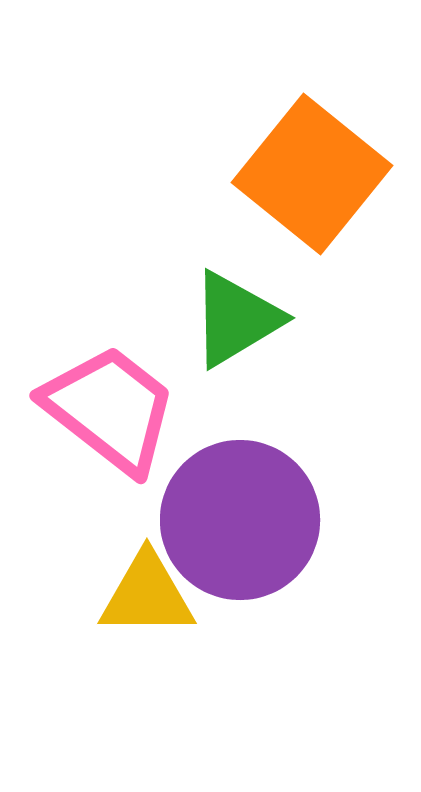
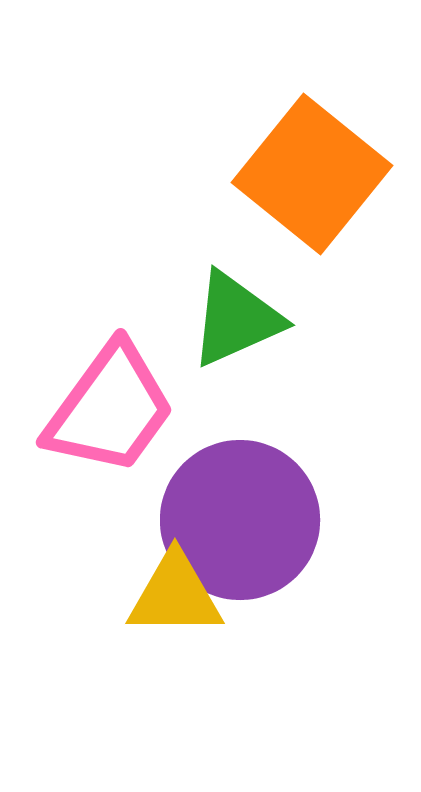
green triangle: rotated 7 degrees clockwise
pink trapezoid: rotated 88 degrees clockwise
yellow triangle: moved 28 px right
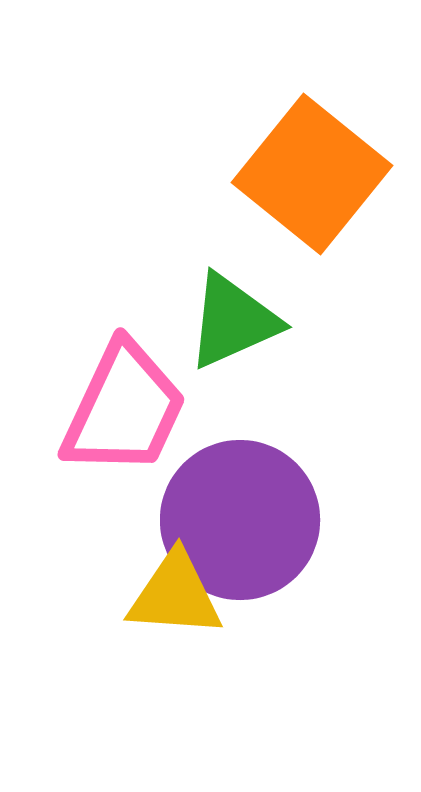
green triangle: moved 3 px left, 2 px down
pink trapezoid: moved 14 px right; rotated 11 degrees counterclockwise
yellow triangle: rotated 4 degrees clockwise
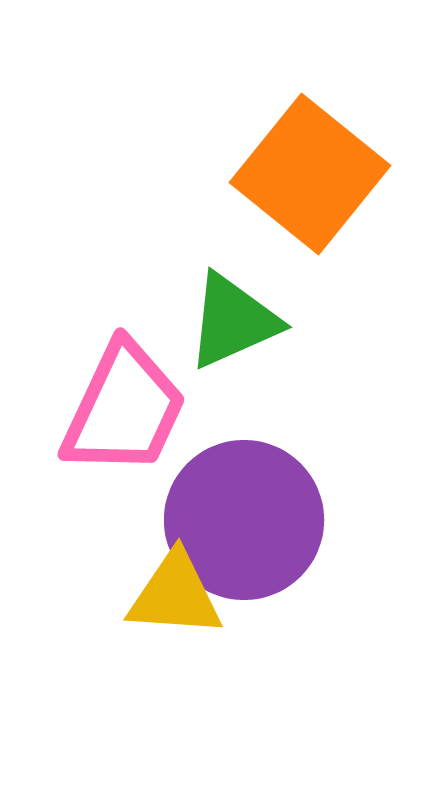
orange square: moved 2 px left
purple circle: moved 4 px right
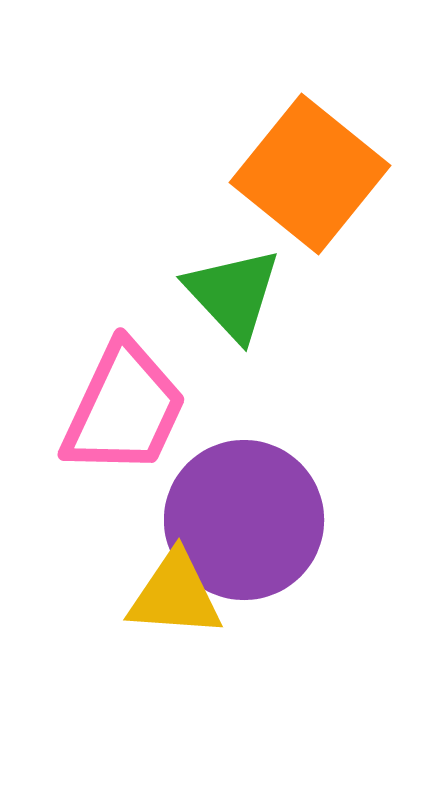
green triangle: moved 27 px up; rotated 49 degrees counterclockwise
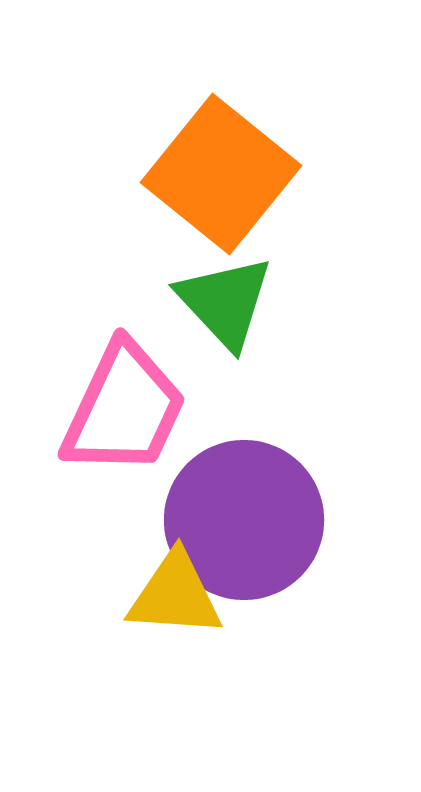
orange square: moved 89 px left
green triangle: moved 8 px left, 8 px down
